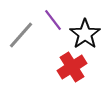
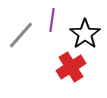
purple line: moved 1 px left; rotated 45 degrees clockwise
red cross: moved 1 px left
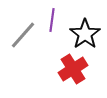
gray line: moved 2 px right
red cross: moved 2 px right, 2 px down
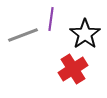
purple line: moved 1 px left, 1 px up
gray line: rotated 28 degrees clockwise
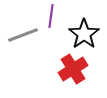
purple line: moved 3 px up
black star: moved 1 px left
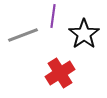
purple line: moved 2 px right
red cross: moved 13 px left, 4 px down
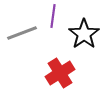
gray line: moved 1 px left, 2 px up
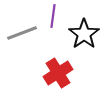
red cross: moved 2 px left
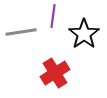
gray line: moved 1 px left, 1 px up; rotated 12 degrees clockwise
red cross: moved 3 px left
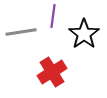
red cross: moved 3 px left, 1 px up
